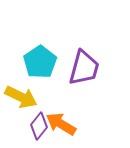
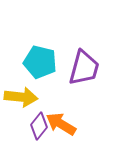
cyan pentagon: rotated 24 degrees counterclockwise
yellow arrow: rotated 20 degrees counterclockwise
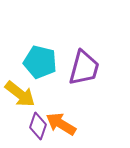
yellow arrow: moved 1 px left, 3 px up; rotated 32 degrees clockwise
purple diamond: moved 1 px left; rotated 20 degrees counterclockwise
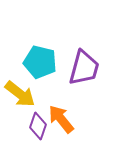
orange arrow: moved 5 px up; rotated 20 degrees clockwise
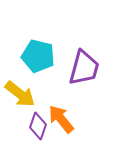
cyan pentagon: moved 2 px left, 6 px up
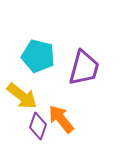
yellow arrow: moved 2 px right, 2 px down
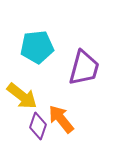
cyan pentagon: moved 1 px left, 9 px up; rotated 20 degrees counterclockwise
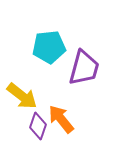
cyan pentagon: moved 12 px right
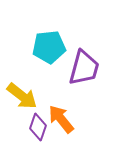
purple diamond: moved 1 px down
